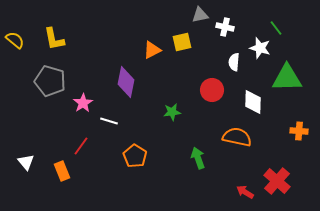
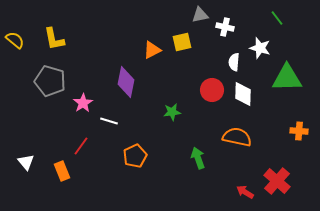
green line: moved 1 px right, 10 px up
white diamond: moved 10 px left, 8 px up
orange pentagon: rotated 15 degrees clockwise
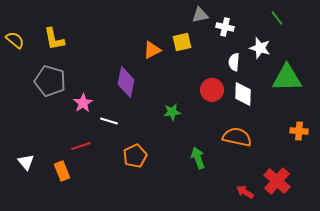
red line: rotated 36 degrees clockwise
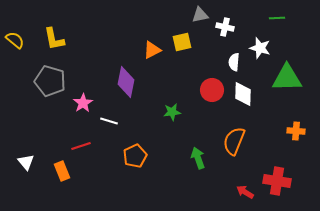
green line: rotated 56 degrees counterclockwise
orange cross: moved 3 px left
orange semicircle: moved 3 px left, 4 px down; rotated 80 degrees counterclockwise
red cross: rotated 32 degrees counterclockwise
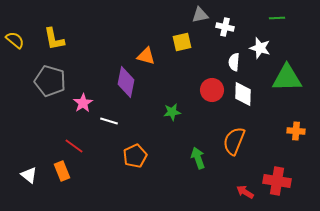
orange triangle: moved 6 px left, 6 px down; rotated 42 degrees clockwise
red line: moved 7 px left; rotated 54 degrees clockwise
white triangle: moved 3 px right, 13 px down; rotated 12 degrees counterclockwise
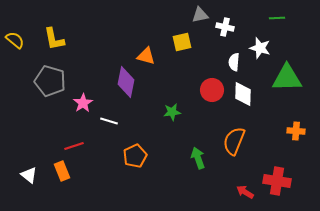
red line: rotated 54 degrees counterclockwise
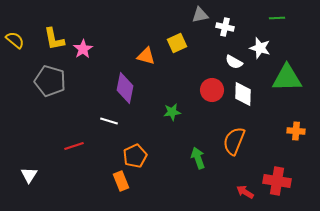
yellow square: moved 5 px left, 1 px down; rotated 12 degrees counterclockwise
white semicircle: rotated 66 degrees counterclockwise
purple diamond: moved 1 px left, 6 px down
pink star: moved 54 px up
orange rectangle: moved 59 px right, 10 px down
white triangle: rotated 24 degrees clockwise
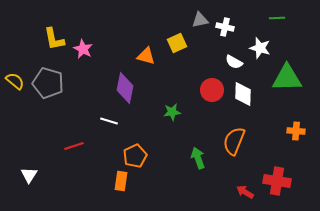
gray triangle: moved 5 px down
yellow semicircle: moved 41 px down
pink star: rotated 12 degrees counterclockwise
gray pentagon: moved 2 px left, 2 px down
orange rectangle: rotated 30 degrees clockwise
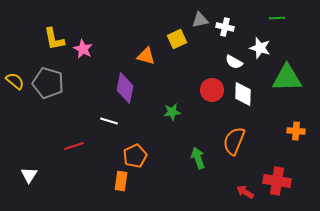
yellow square: moved 4 px up
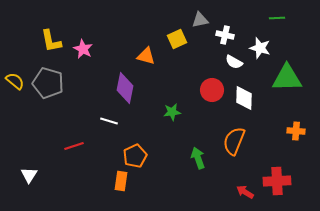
white cross: moved 8 px down
yellow L-shape: moved 3 px left, 2 px down
white diamond: moved 1 px right, 4 px down
red cross: rotated 12 degrees counterclockwise
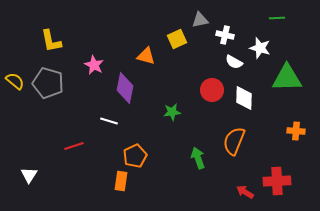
pink star: moved 11 px right, 16 px down
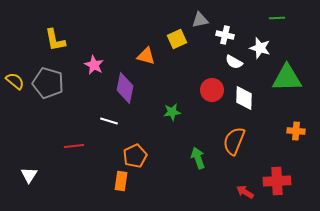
yellow L-shape: moved 4 px right, 1 px up
red line: rotated 12 degrees clockwise
